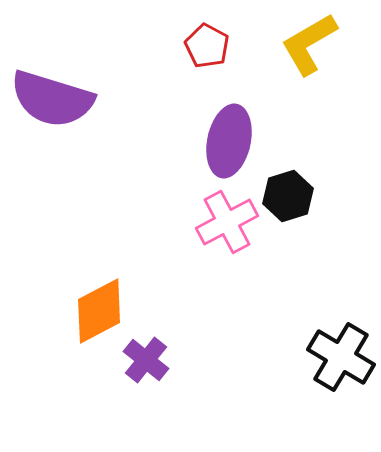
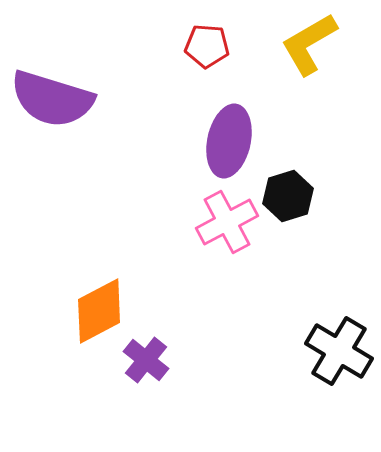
red pentagon: rotated 24 degrees counterclockwise
black cross: moved 2 px left, 6 px up
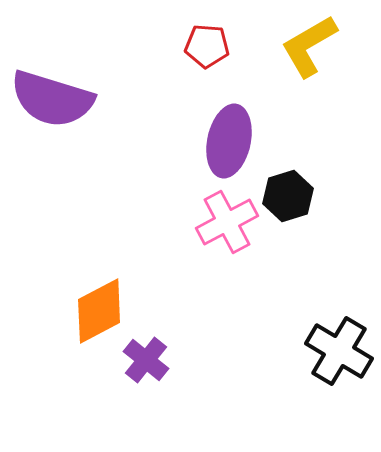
yellow L-shape: moved 2 px down
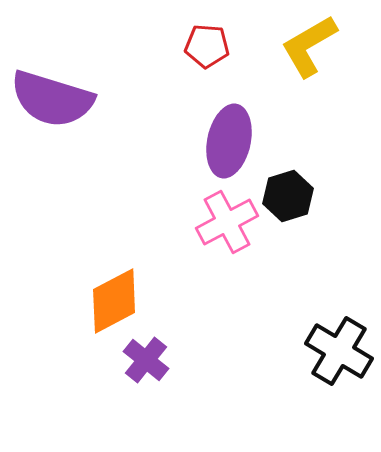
orange diamond: moved 15 px right, 10 px up
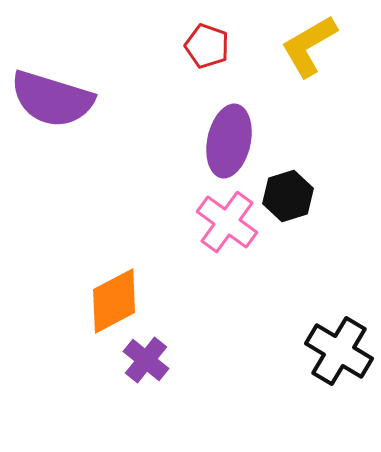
red pentagon: rotated 15 degrees clockwise
pink cross: rotated 26 degrees counterclockwise
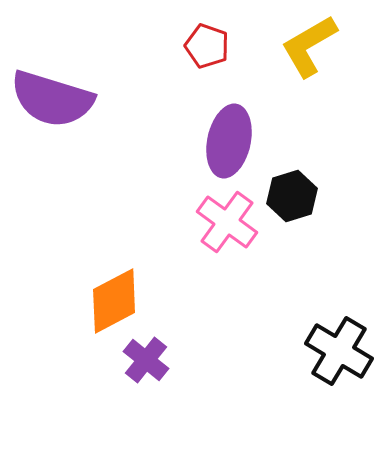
black hexagon: moved 4 px right
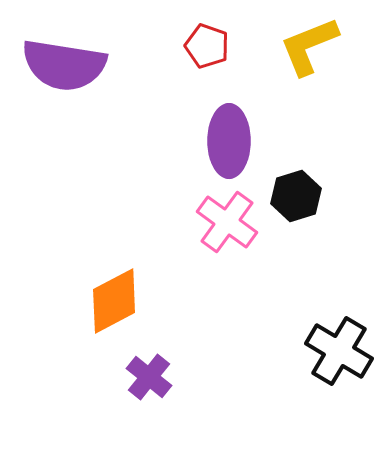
yellow L-shape: rotated 8 degrees clockwise
purple semicircle: moved 12 px right, 34 px up; rotated 8 degrees counterclockwise
purple ellipse: rotated 12 degrees counterclockwise
black hexagon: moved 4 px right
purple cross: moved 3 px right, 17 px down
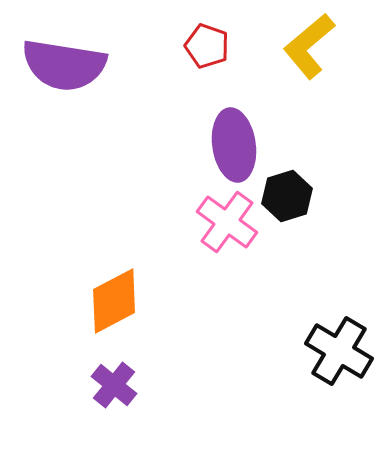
yellow L-shape: rotated 18 degrees counterclockwise
purple ellipse: moved 5 px right, 4 px down; rotated 8 degrees counterclockwise
black hexagon: moved 9 px left
purple cross: moved 35 px left, 8 px down
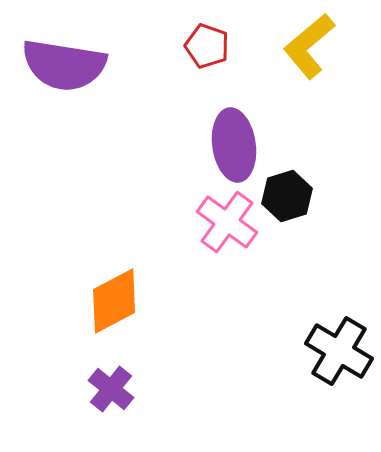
purple cross: moved 3 px left, 4 px down
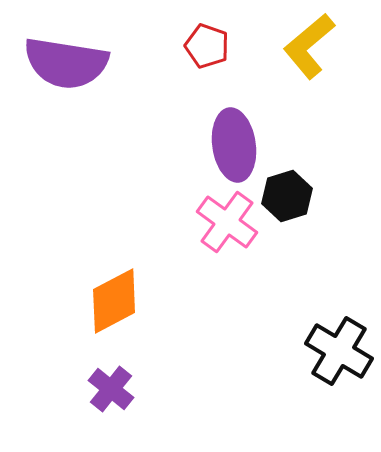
purple semicircle: moved 2 px right, 2 px up
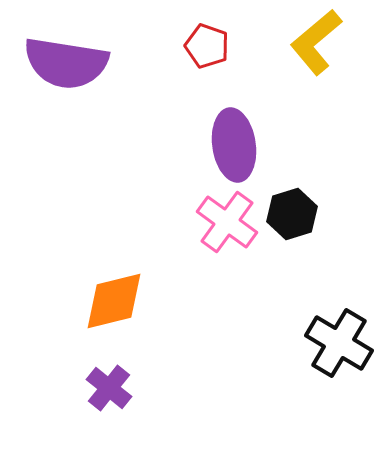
yellow L-shape: moved 7 px right, 4 px up
black hexagon: moved 5 px right, 18 px down
orange diamond: rotated 14 degrees clockwise
black cross: moved 8 px up
purple cross: moved 2 px left, 1 px up
